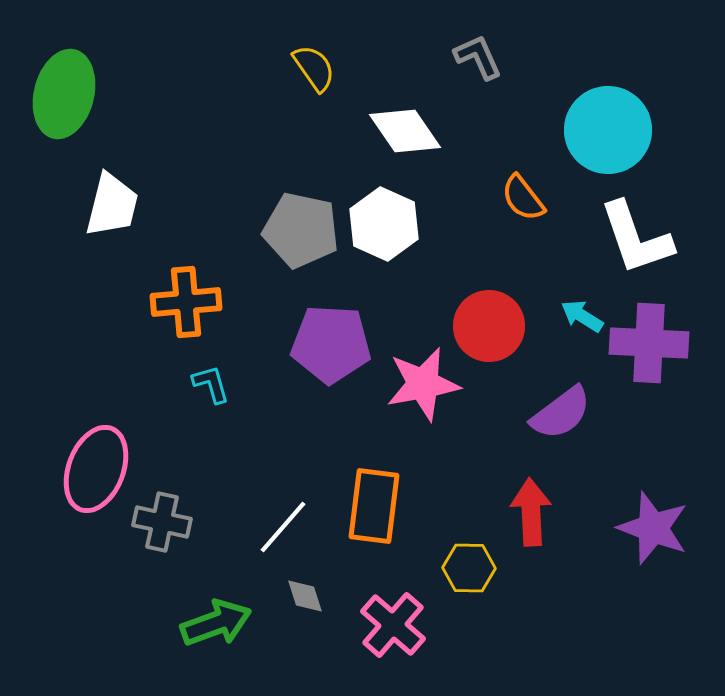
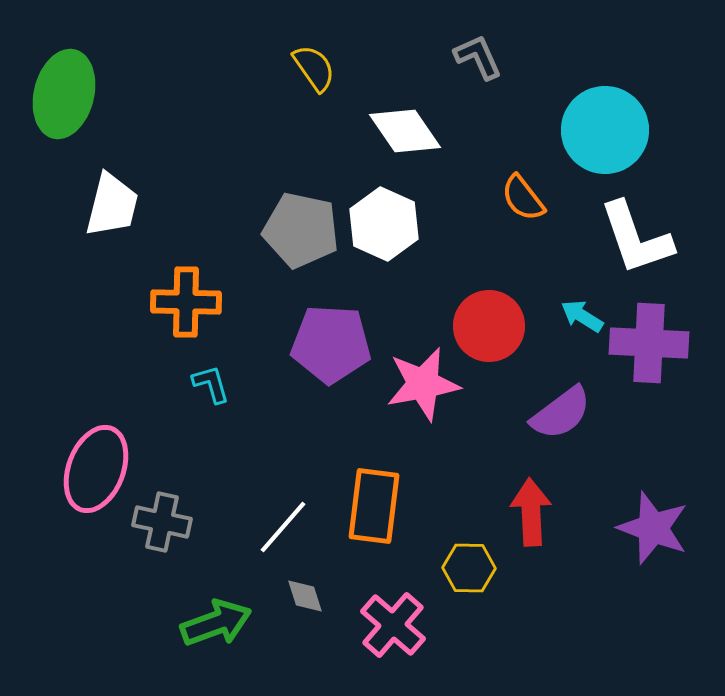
cyan circle: moved 3 px left
orange cross: rotated 6 degrees clockwise
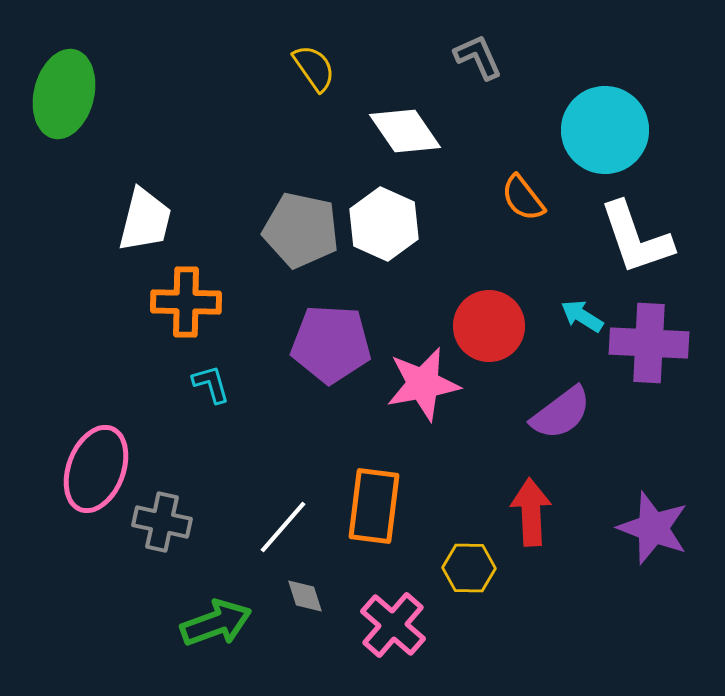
white trapezoid: moved 33 px right, 15 px down
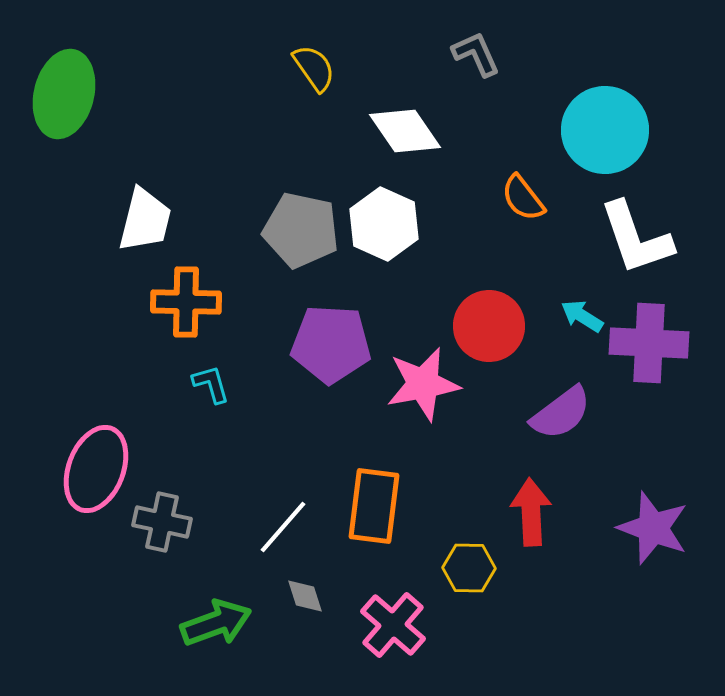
gray L-shape: moved 2 px left, 3 px up
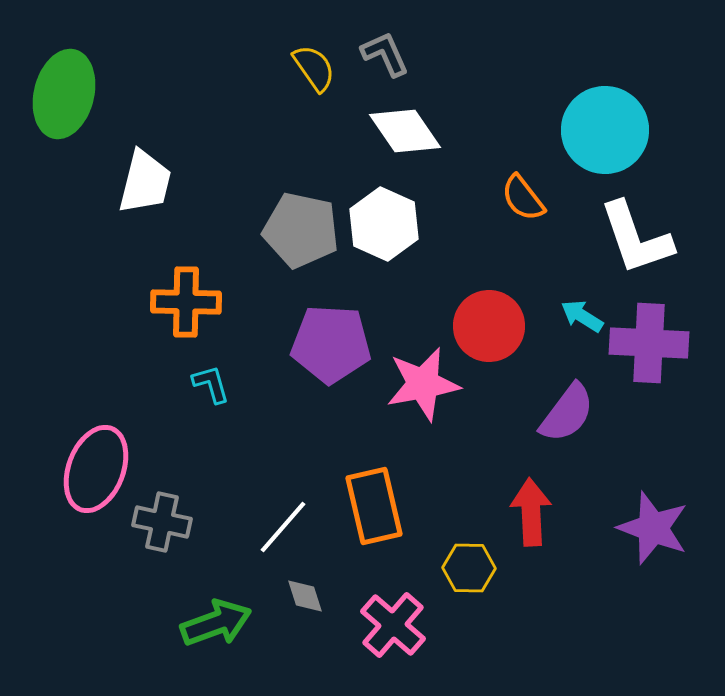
gray L-shape: moved 91 px left
white trapezoid: moved 38 px up
purple semicircle: moved 6 px right; rotated 16 degrees counterclockwise
orange rectangle: rotated 20 degrees counterclockwise
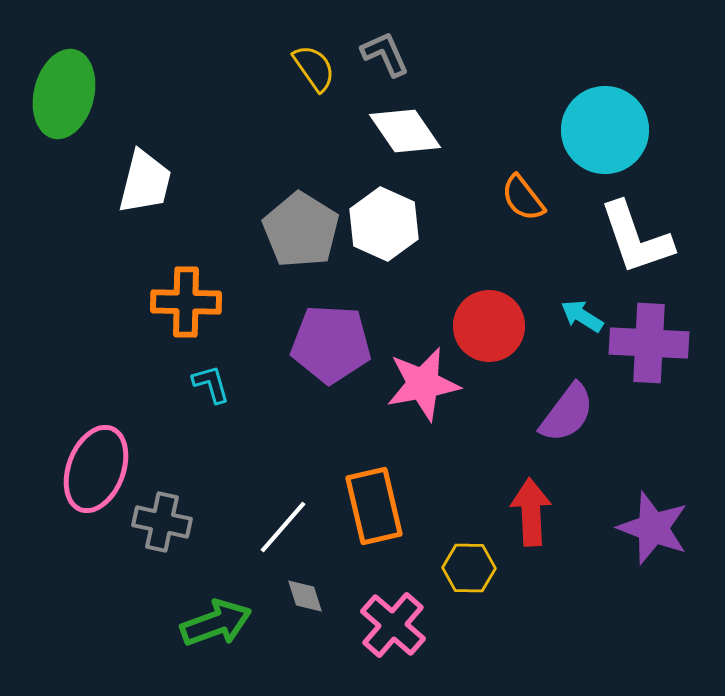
gray pentagon: rotated 20 degrees clockwise
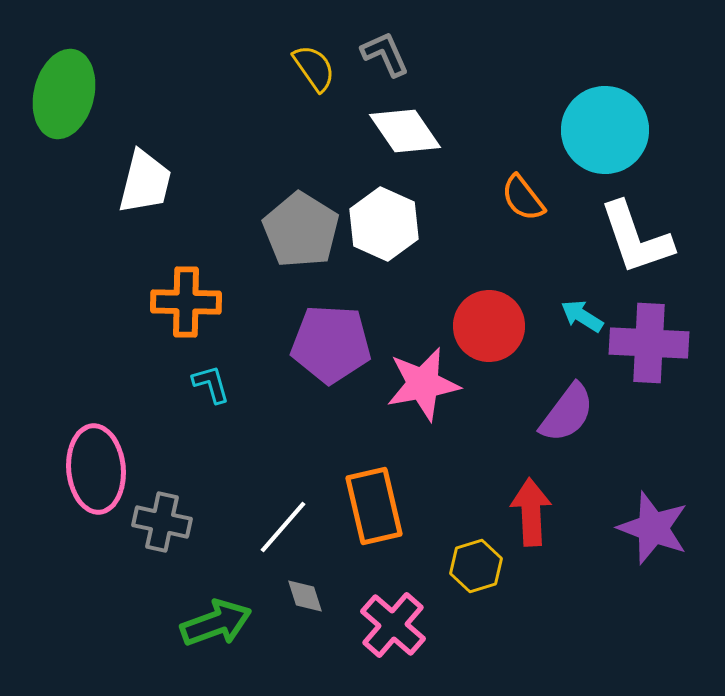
pink ellipse: rotated 26 degrees counterclockwise
yellow hexagon: moved 7 px right, 2 px up; rotated 18 degrees counterclockwise
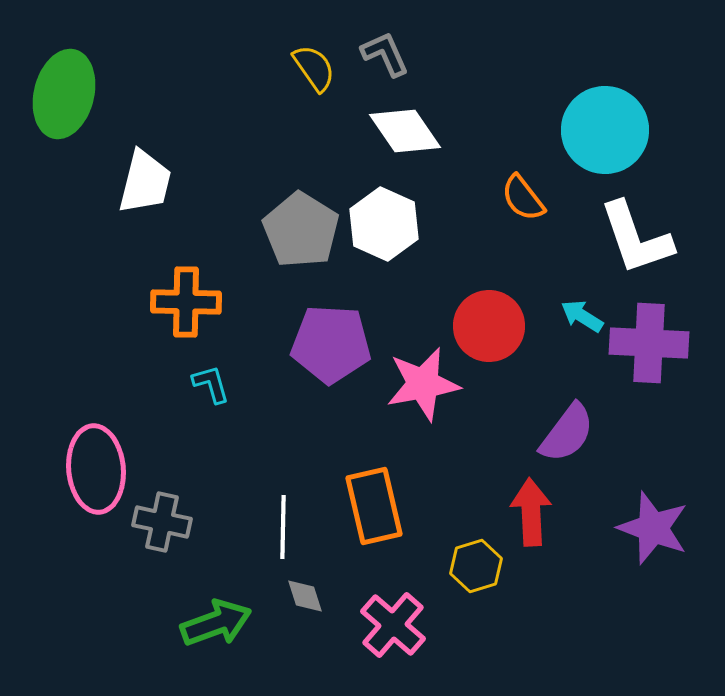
purple semicircle: moved 20 px down
white line: rotated 40 degrees counterclockwise
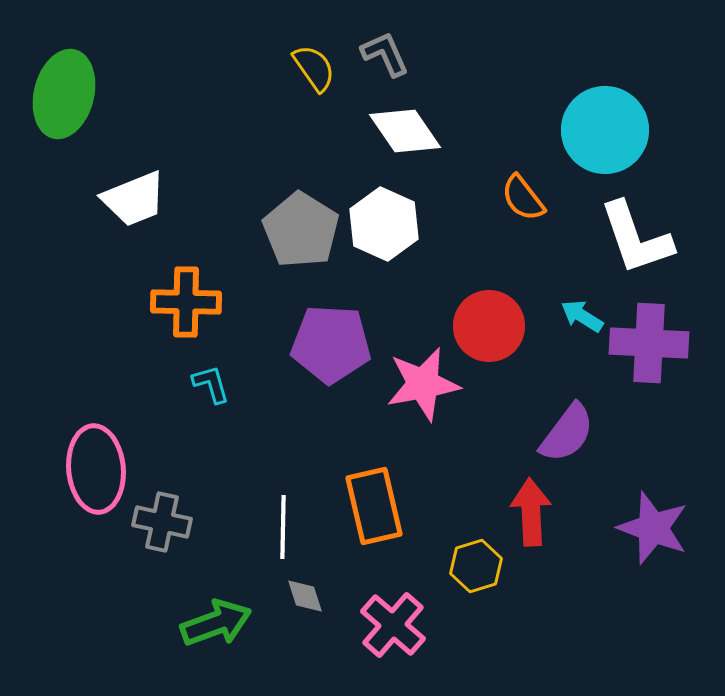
white trapezoid: moved 11 px left, 17 px down; rotated 54 degrees clockwise
